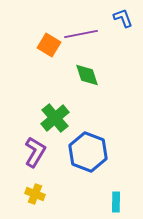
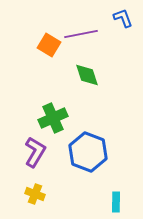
green cross: moved 2 px left; rotated 16 degrees clockwise
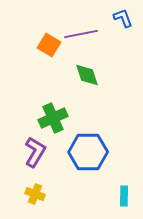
blue hexagon: rotated 21 degrees counterclockwise
cyan rectangle: moved 8 px right, 6 px up
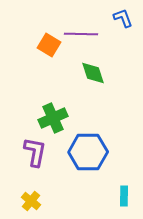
purple line: rotated 12 degrees clockwise
green diamond: moved 6 px right, 2 px up
purple L-shape: rotated 20 degrees counterclockwise
yellow cross: moved 4 px left, 7 px down; rotated 18 degrees clockwise
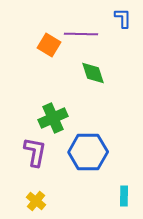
blue L-shape: rotated 20 degrees clockwise
yellow cross: moved 5 px right
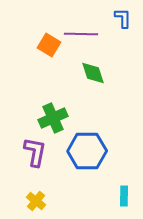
blue hexagon: moved 1 px left, 1 px up
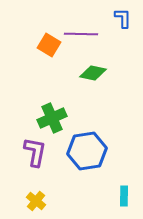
green diamond: rotated 60 degrees counterclockwise
green cross: moved 1 px left
blue hexagon: rotated 9 degrees counterclockwise
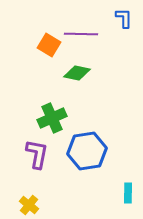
blue L-shape: moved 1 px right
green diamond: moved 16 px left
purple L-shape: moved 2 px right, 2 px down
cyan rectangle: moved 4 px right, 3 px up
yellow cross: moved 7 px left, 4 px down
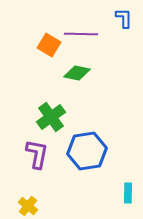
green cross: moved 1 px left, 1 px up; rotated 12 degrees counterclockwise
yellow cross: moved 1 px left, 1 px down
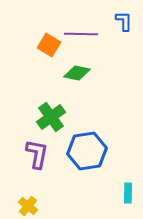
blue L-shape: moved 3 px down
